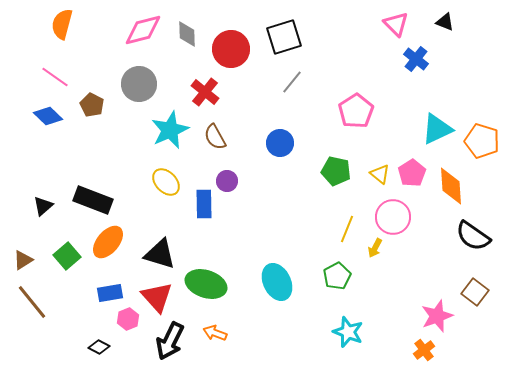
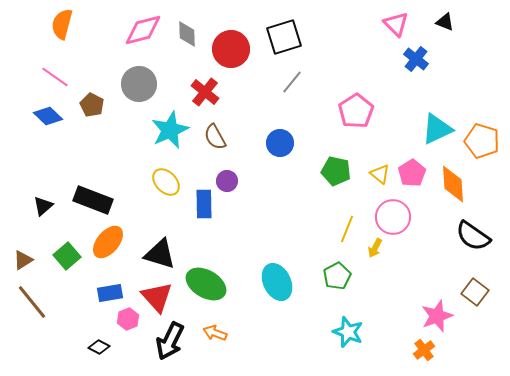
orange diamond at (451, 186): moved 2 px right, 2 px up
green ellipse at (206, 284): rotated 12 degrees clockwise
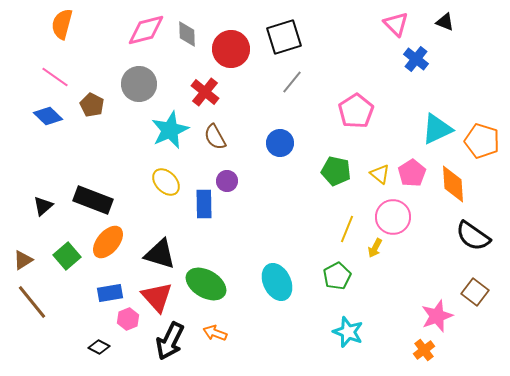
pink diamond at (143, 30): moved 3 px right
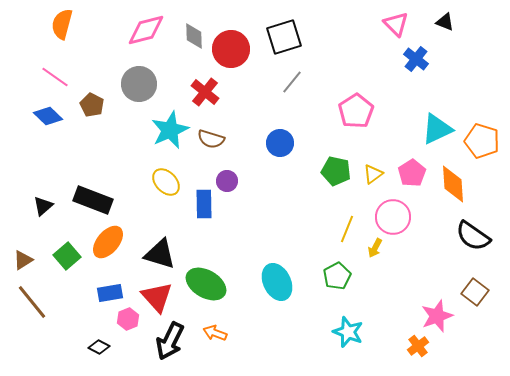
gray diamond at (187, 34): moved 7 px right, 2 px down
brown semicircle at (215, 137): moved 4 px left, 2 px down; rotated 44 degrees counterclockwise
yellow triangle at (380, 174): moved 7 px left; rotated 45 degrees clockwise
orange cross at (424, 350): moved 6 px left, 4 px up
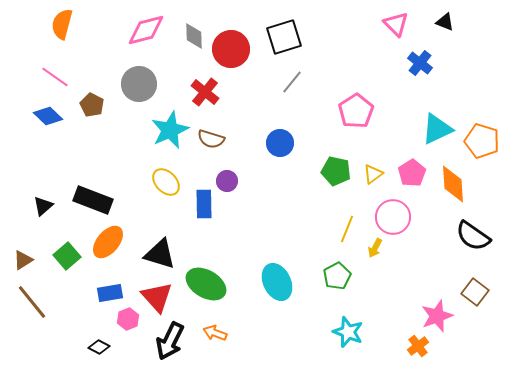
blue cross at (416, 59): moved 4 px right, 4 px down
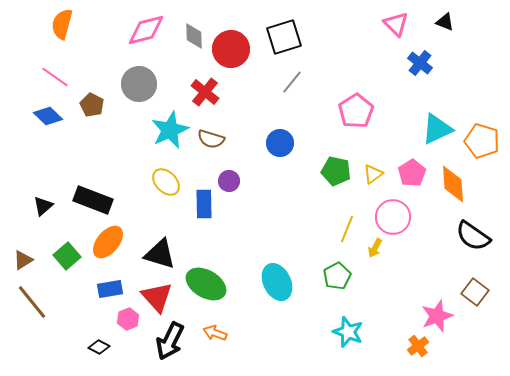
purple circle at (227, 181): moved 2 px right
blue rectangle at (110, 293): moved 4 px up
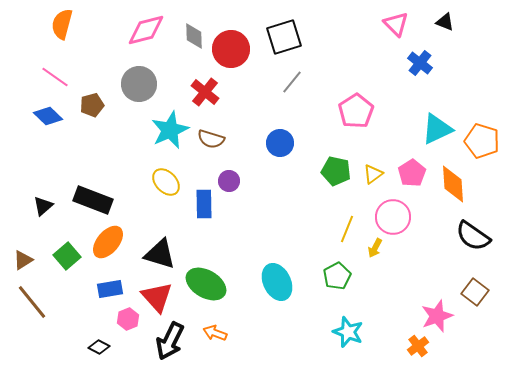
brown pentagon at (92, 105): rotated 30 degrees clockwise
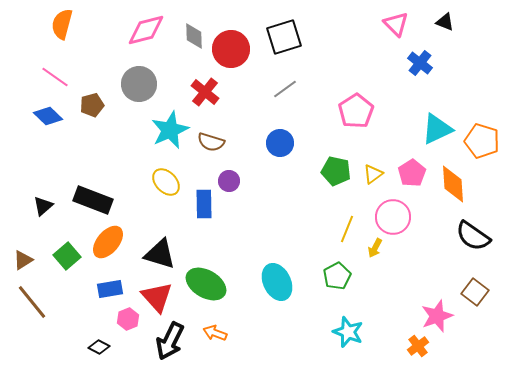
gray line at (292, 82): moved 7 px left, 7 px down; rotated 15 degrees clockwise
brown semicircle at (211, 139): moved 3 px down
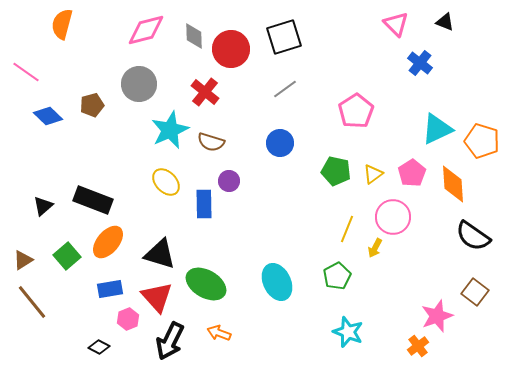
pink line at (55, 77): moved 29 px left, 5 px up
orange arrow at (215, 333): moved 4 px right
